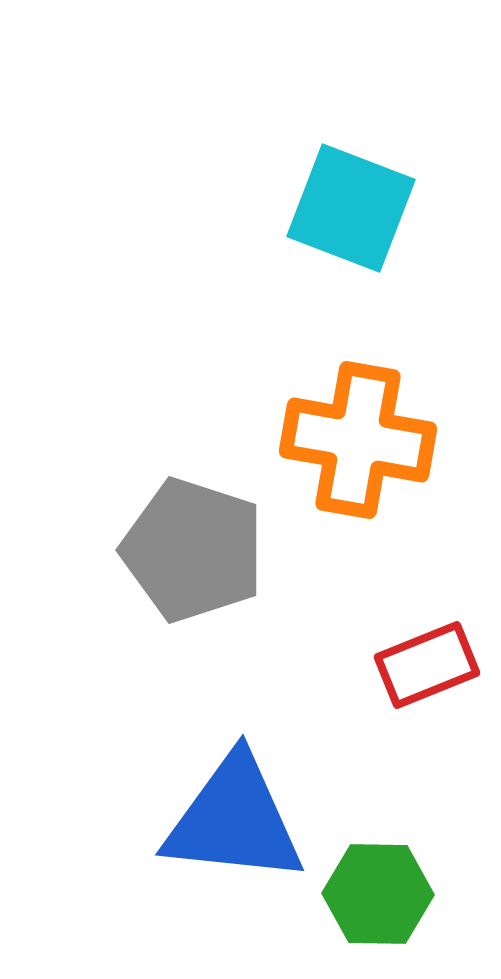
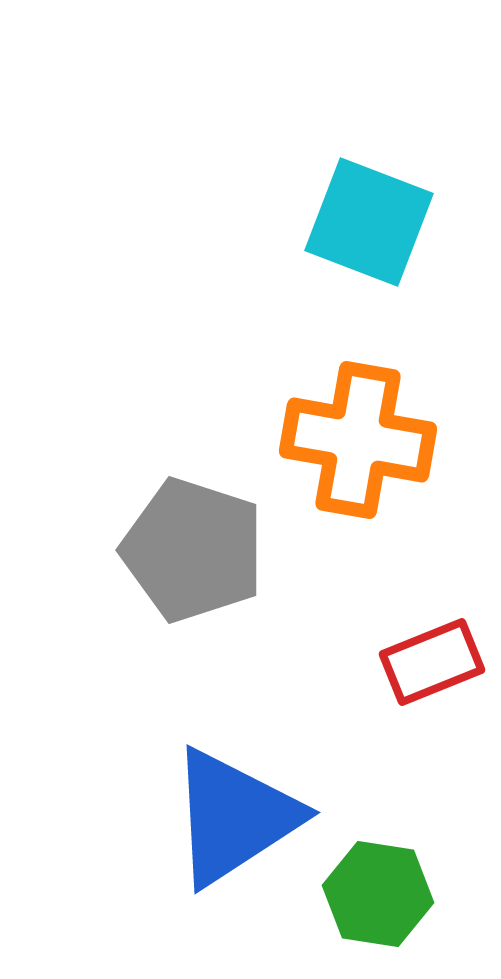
cyan square: moved 18 px right, 14 px down
red rectangle: moved 5 px right, 3 px up
blue triangle: moved 3 px up; rotated 39 degrees counterclockwise
green hexagon: rotated 8 degrees clockwise
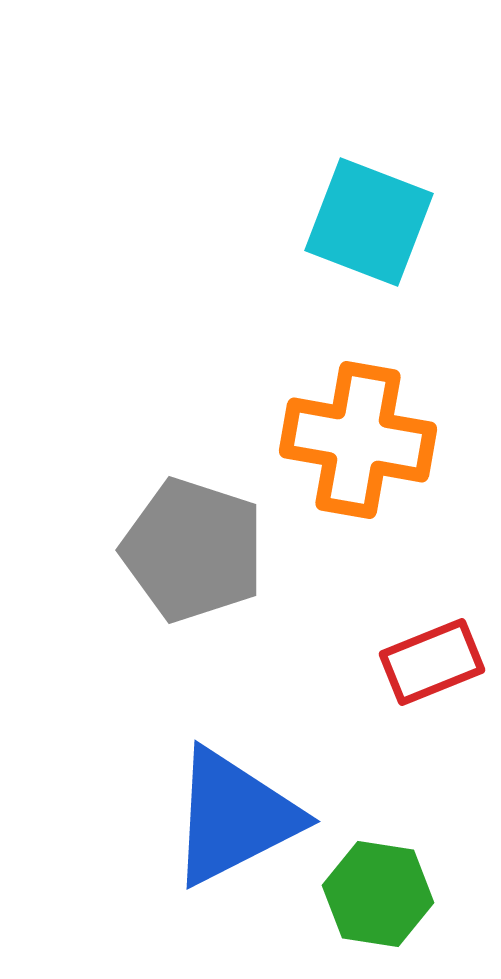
blue triangle: rotated 6 degrees clockwise
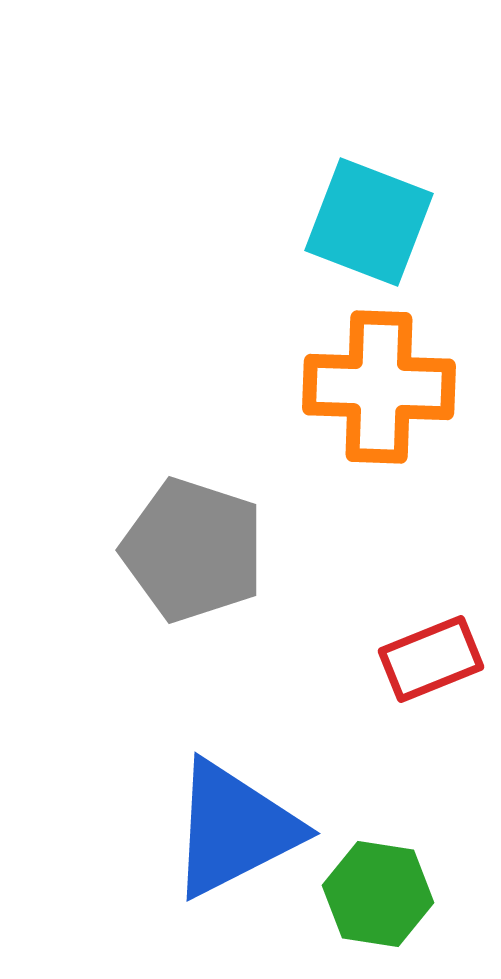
orange cross: moved 21 px right, 53 px up; rotated 8 degrees counterclockwise
red rectangle: moved 1 px left, 3 px up
blue triangle: moved 12 px down
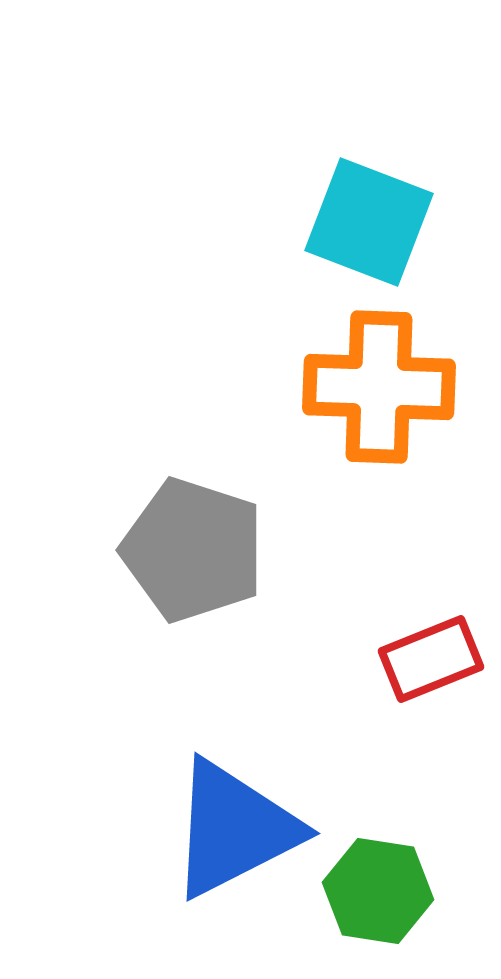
green hexagon: moved 3 px up
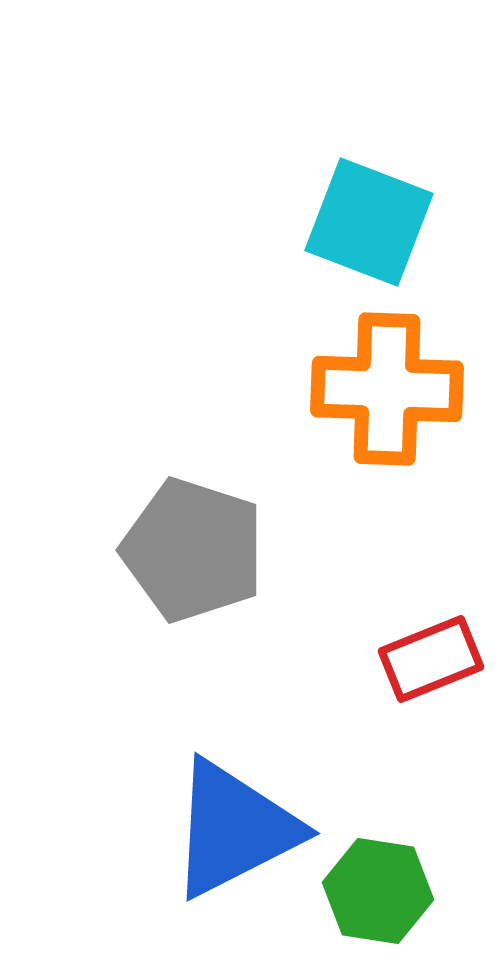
orange cross: moved 8 px right, 2 px down
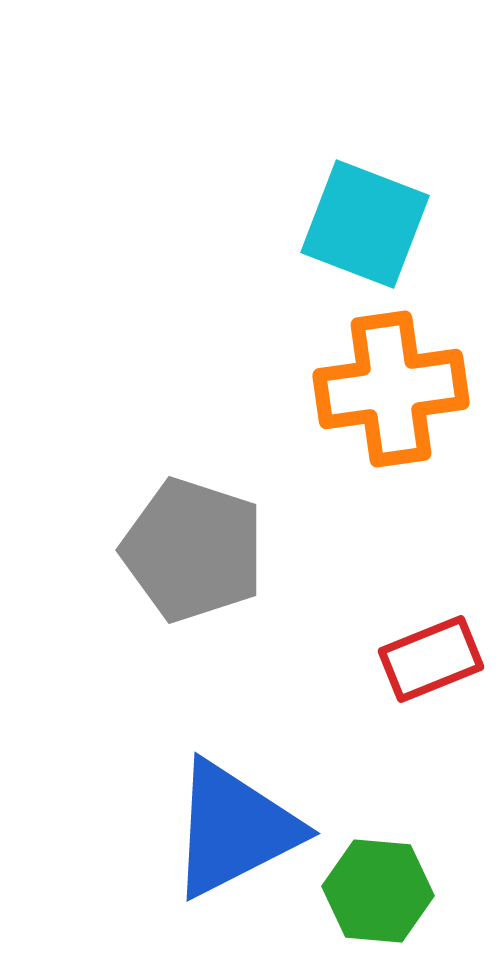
cyan square: moved 4 px left, 2 px down
orange cross: moved 4 px right; rotated 10 degrees counterclockwise
green hexagon: rotated 4 degrees counterclockwise
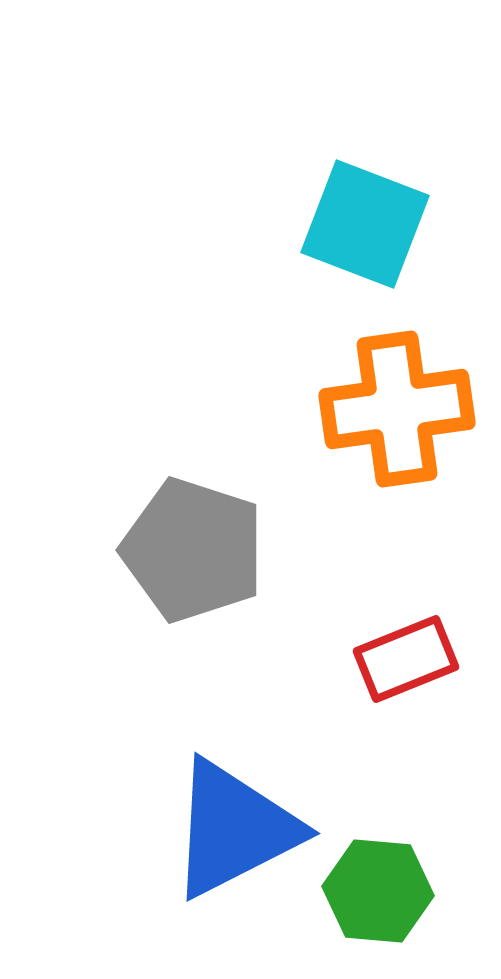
orange cross: moved 6 px right, 20 px down
red rectangle: moved 25 px left
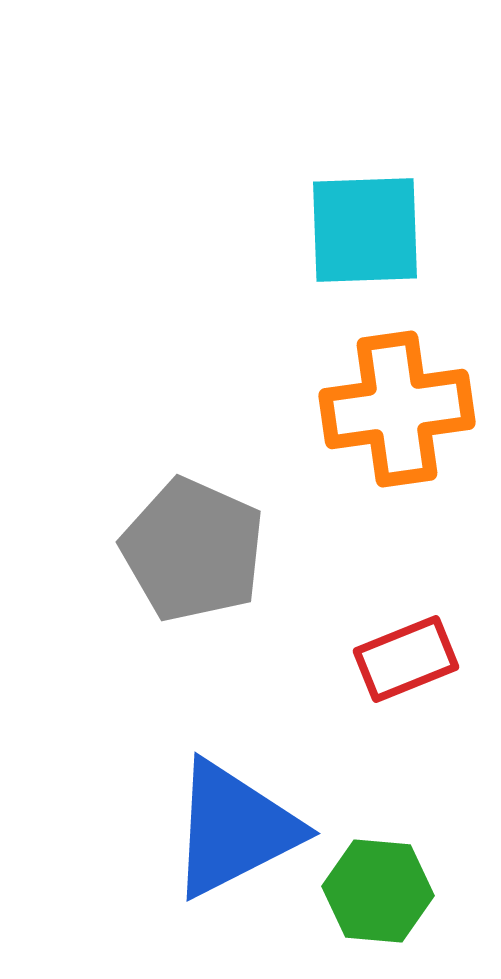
cyan square: moved 6 px down; rotated 23 degrees counterclockwise
gray pentagon: rotated 6 degrees clockwise
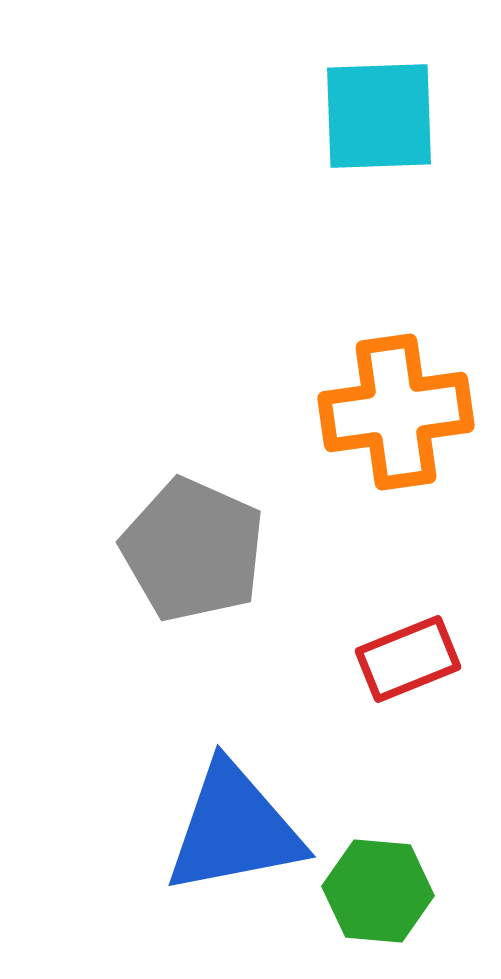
cyan square: moved 14 px right, 114 px up
orange cross: moved 1 px left, 3 px down
red rectangle: moved 2 px right
blue triangle: rotated 16 degrees clockwise
